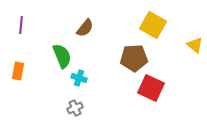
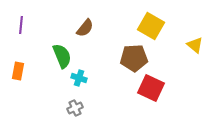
yellow square: moved 2 px left, 1 px down
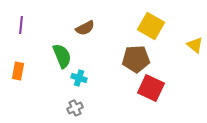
brown semicircle: rotated 24 degrees clockwise
brown pentagon: moved 2 px right, 1 px down
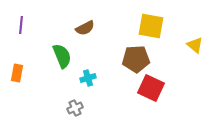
yellow square: rotated 20 degrees counterclockwise
orange rectangle: moved 1 px left, 2 px down
cyan cross: moved 9 px right; rotated 35 degrees counterclockwise
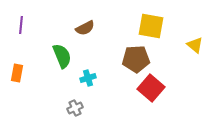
red square: rotated 16 degrees clockwise
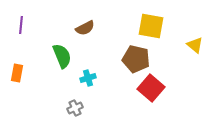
brown pentagon: rotated 16 degrees clockwise
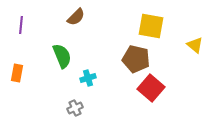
brown semicircle: moved 9 px left, 11 px up; rotated 18 degrees counterclockwise
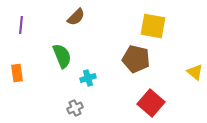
yellow square: moved 2 px right
yellow triangle: moved 27 px down
orange rectangle: rotated 18 degrees counterclockwise
red square: moved 15 px down
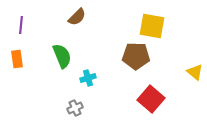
brown semicircle: moved 1 px right
yellow square: moved 1 px left
brown pentagon: moved 3 px up; rotated 12 degrees counterclockwise
orange rectangle: moved 14 px up
red square: moved 4 px up
